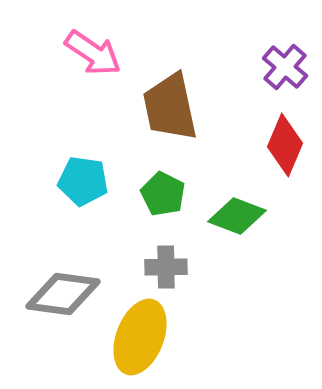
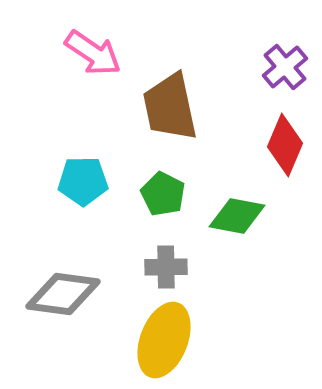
purple cross: rotated 9 degrees clockwise
cyan pentagon: rotated 9 degrees counterclockwise
green diamond: rotated 10 degrees counterclockwise
yellow ellipse: moved 24 px right, 3 px down
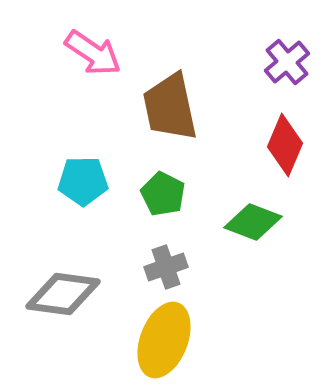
purple cross: moved 2 px right, 5 px up
green diamond: moved 16 px right, 6 px down; rotated 10 degrees clockwise
gray cross: rotated 18 degrees counterclockwise
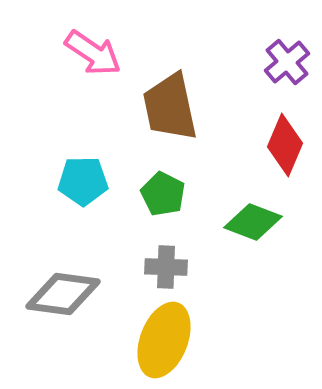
gray cross: rotated 21 degrees clockwise
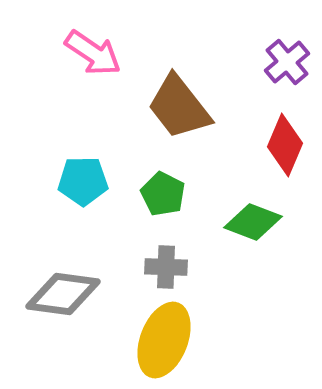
brown trapezoid: moved 9 px right; rotated 26 degrees counterclockwise
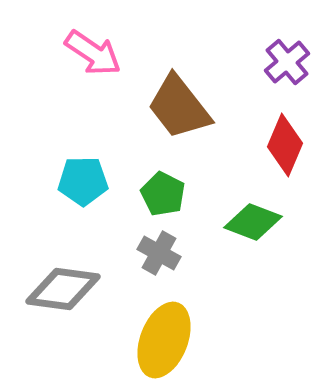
gray cross: moved 7 px left, 14 px up; rotated 27 degrees clockwise
gray diamond: moved 5 px up
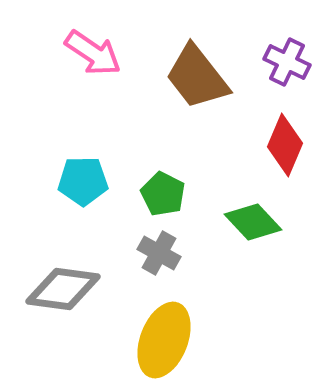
purple cross: rotated 24 degrees counterclockwise
brown trapezoid: moved 18 px right, 30 px up
green diamond: rotated 26 degrees clockwise
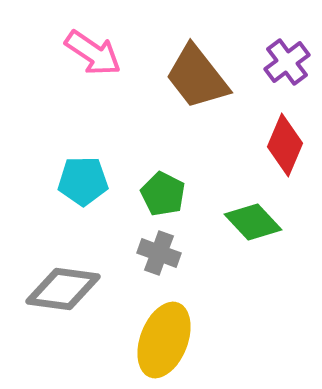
purple cross: rotated 27 degrees clockwise
gray cross: rotated 9 degrees counterclockwise
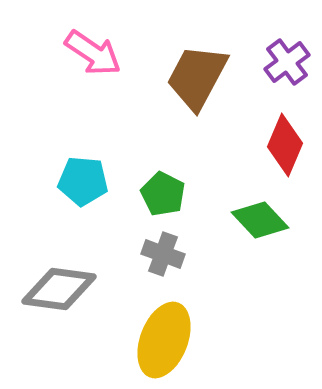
brown trapezoid: rotated 66 degrees clockwise
cyan pentagon: rotated 6 degrees clockwise
green diamond: moved 7 px right, 2 px up
gray cross: moved 4 px right, 1 px down
gray diamond: moved 4 px left
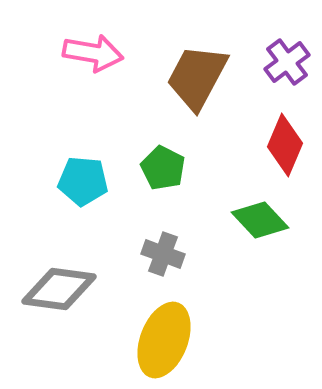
pink arrow: rotated 24 degrees counterclockwise
green pentagon: moved 26 px up
